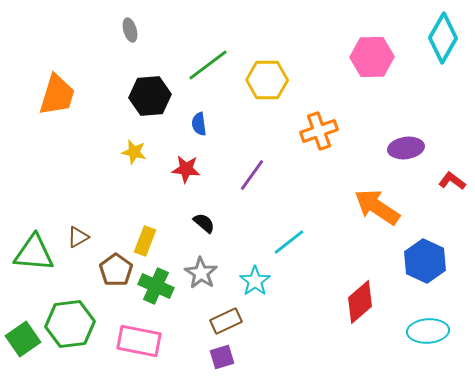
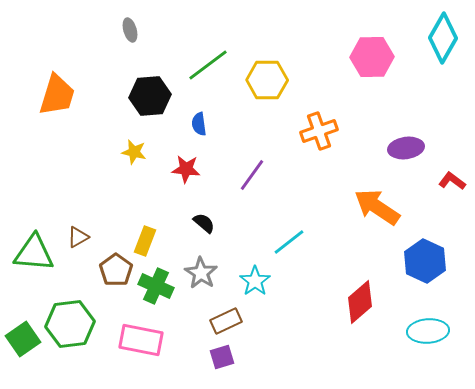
pink rectangle: moved 2 px right, 1 px up
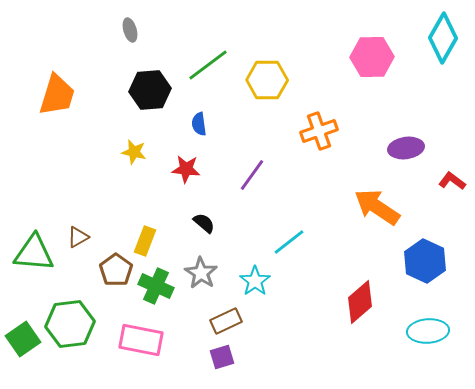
black hexagon: moved 6 px up
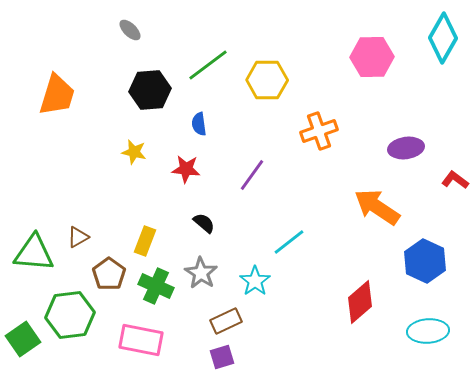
gray ellipse: rotated 30 degrees counterclockwise
red L-shape: moved 3 px right, 1 px up
brown pentagon: moved 7 px left, 4 px down
green hexagon: moved 9 px up
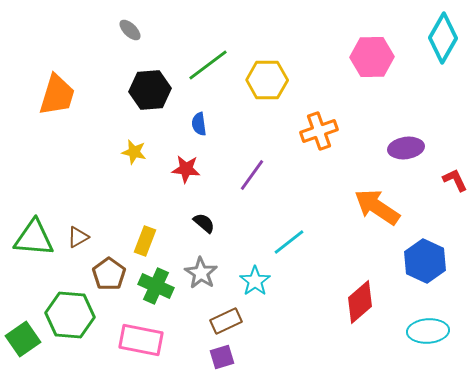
red L-shape: rotated 28 degrees clockwise
green triangle: moved 15 px up
green hexagon: rotated 12 degrees clockwise
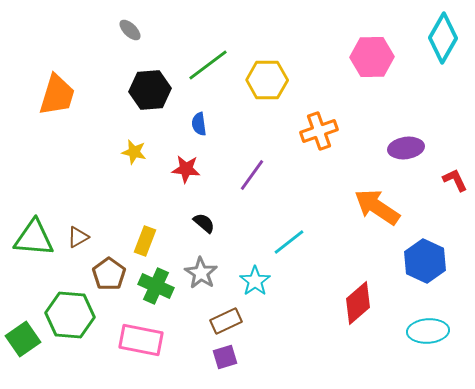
red diamond: moved 2 px left, 1 px down
purple square: moved 3 px right
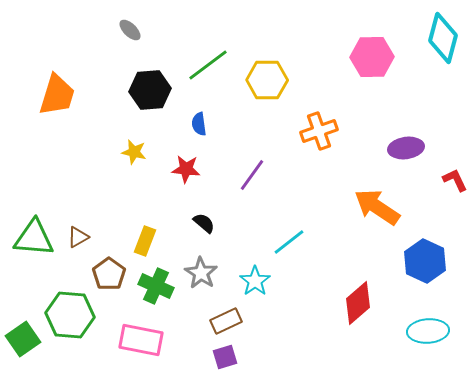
cyan diamond: rotated 15 degrees counterclockwise
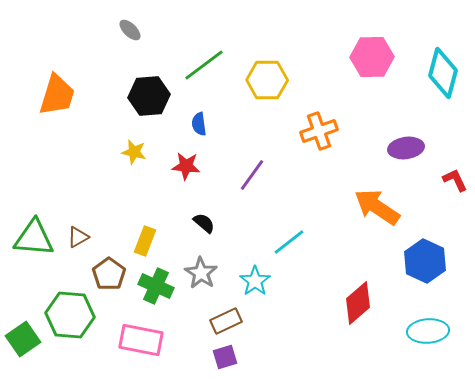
cyan diamond: moved 35 px down
green line: moved 4 px left
black hexagon: moved 1 px left, 6 px down
red star: moved 3 px up
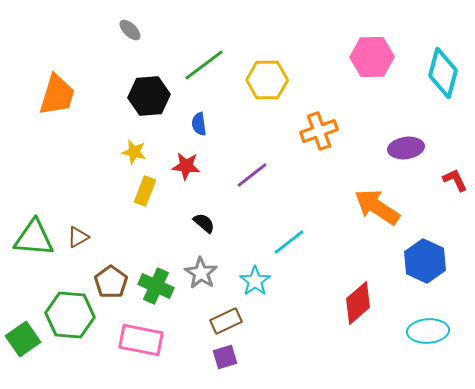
purple line: rotated 16 degrees clockwise
yellow rectangle: moved 50 px up
brown pentagon: moved 2 px right, 8 px down
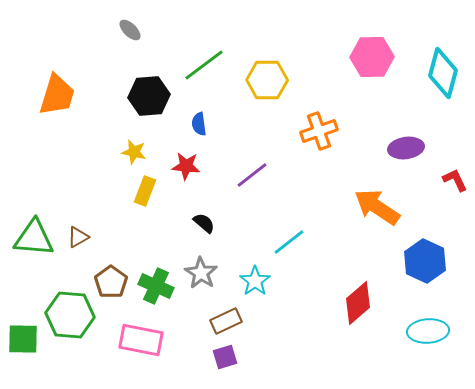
green square: rotated 36 degrees clockwise
